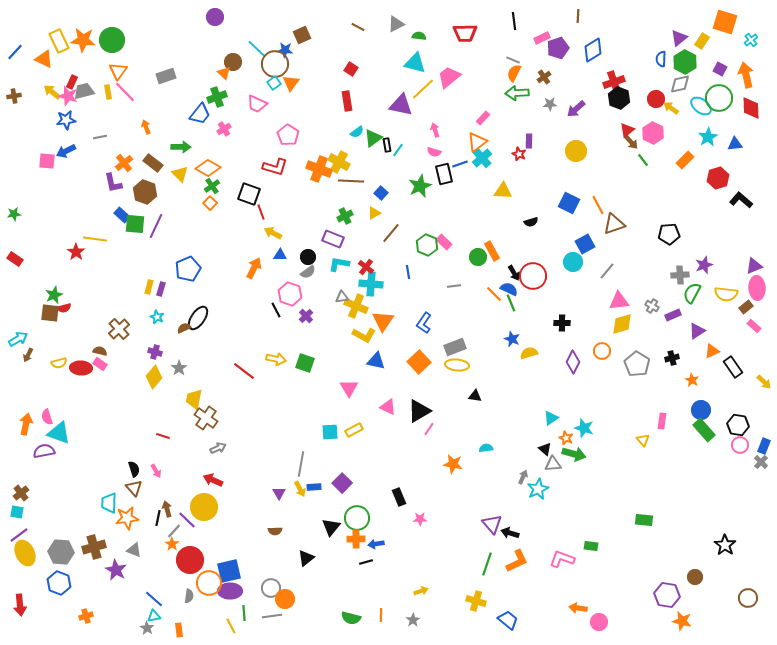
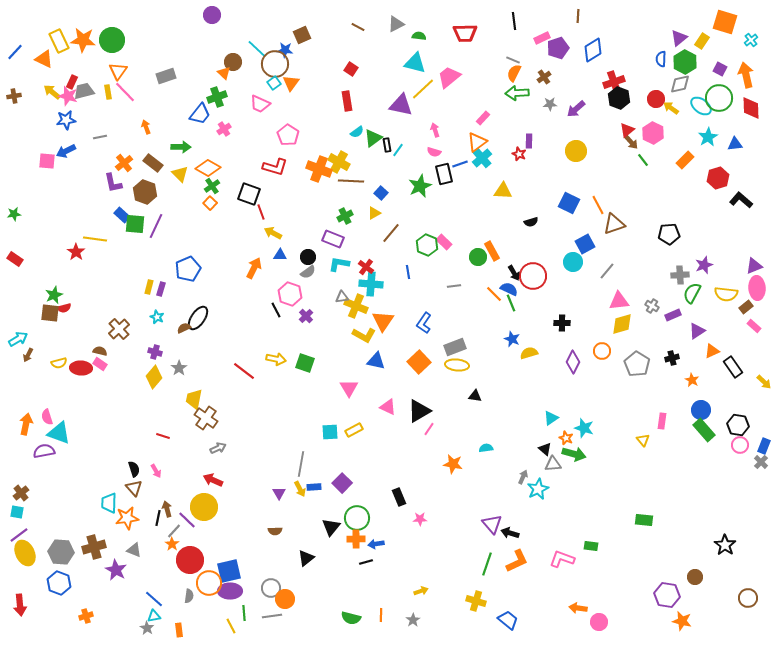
purple circle at (215, 17): moved 3 px left, 2 px up
pink trapezoid at (257, 104): moved 3 px right
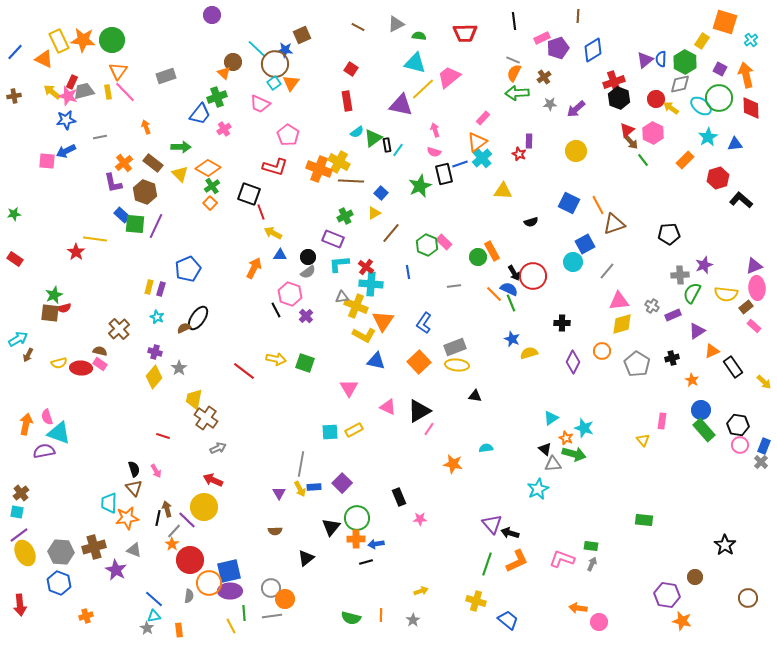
purple triangle at (679, 38): moved 34 px left, 22 px down
cyan L-shape at (339, 264): rotated 15 degrees counterclockwise
gray arrow at (523, 477): moved 69 px right, 87 px down
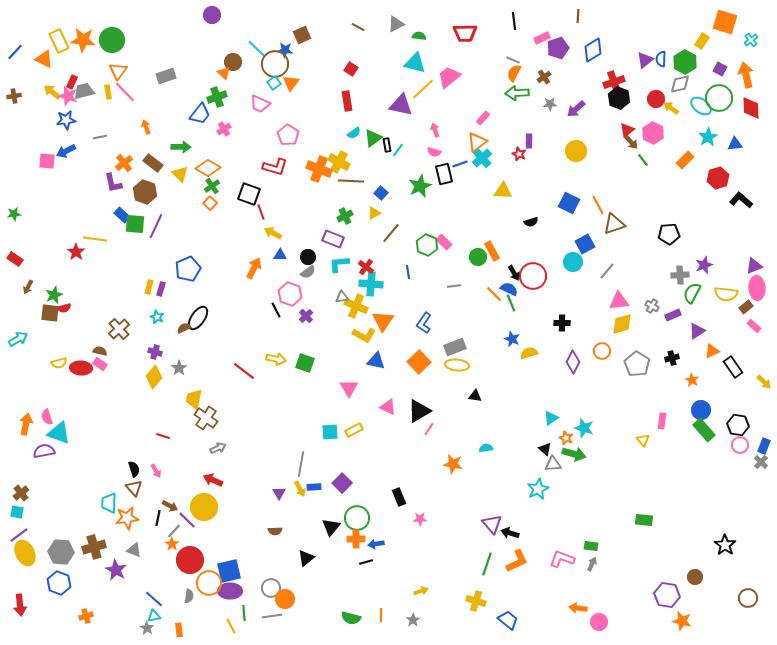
cyan semicircle at (357, 132): moved 3 px left, 1 px down
brown arrow at (28, 355): moved 68 px up
brown arrow at (167, 509): moved 3 px right, 3 px up; rotated 133 degrees clockwise
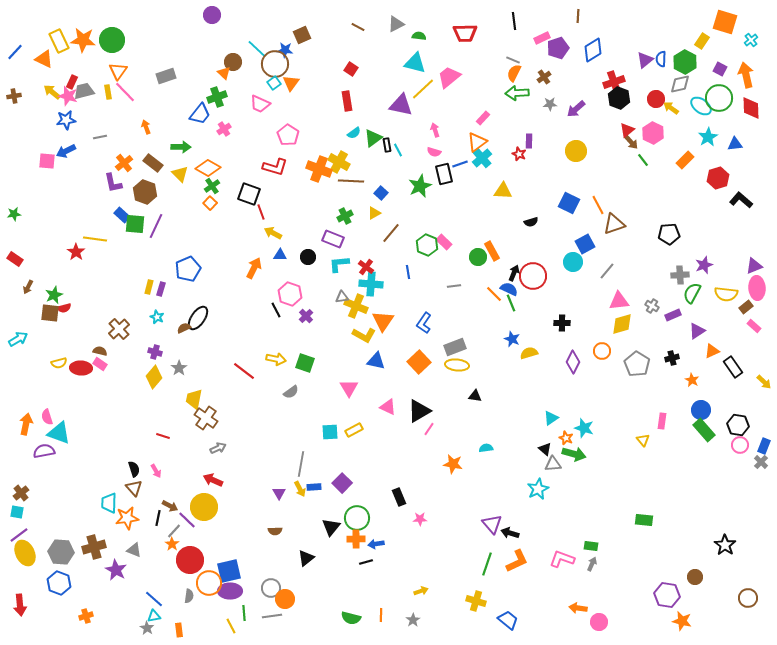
cyan line at (398, 150): rotated 64 degrees counterclockwise
gray semicircle at (308, 272): moved 17 px left, 120 px down
black arrow at (514, 273): rotated 126 degrees counterclockwise
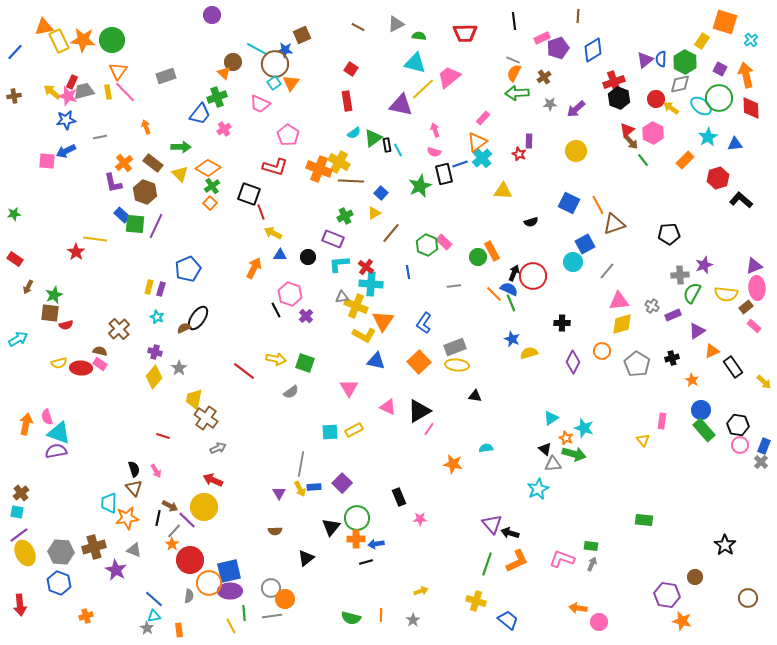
cyan line at (257, 49): rotated 15 degrees counterclockwise
orange triangle at (44, 59): moved 32 px up; rotated 36 degrees counterclockwise
red semicircle at (64, 308): moved 2 px right, 17 px down
purple semicircle at (44, 451): moved 12 px right
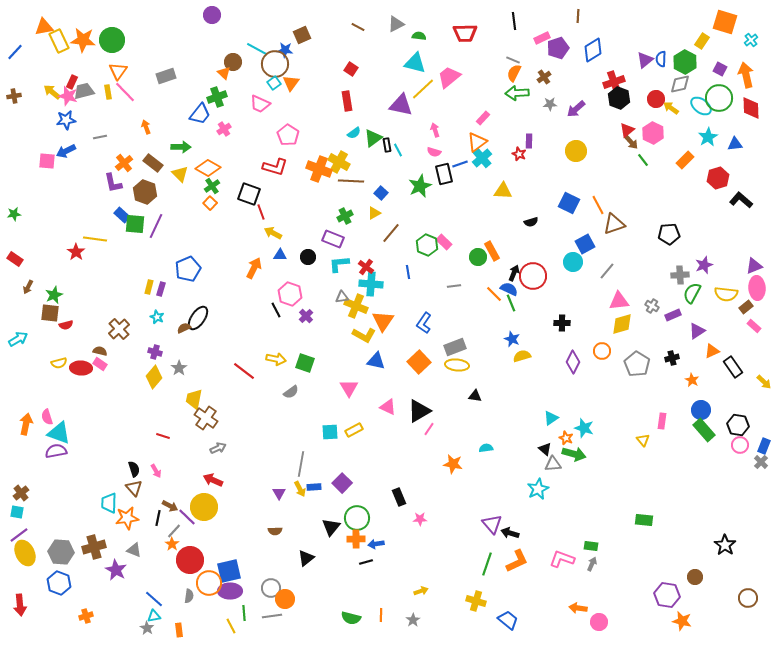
yellow semicircle at (529, 353): moved 7 px left, 3 px down
purple line at (187, 520): moved 3 px up
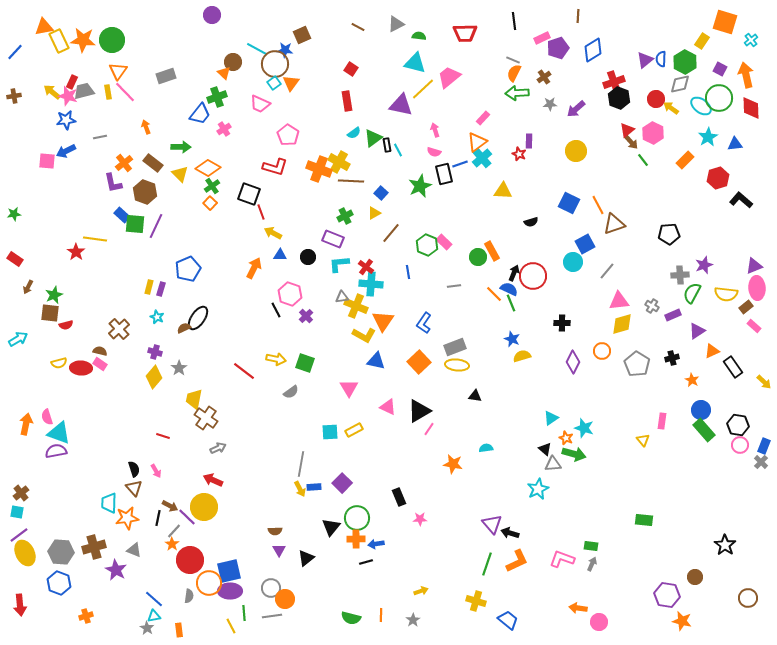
purple triangle at (279, 493): moved 57 px down
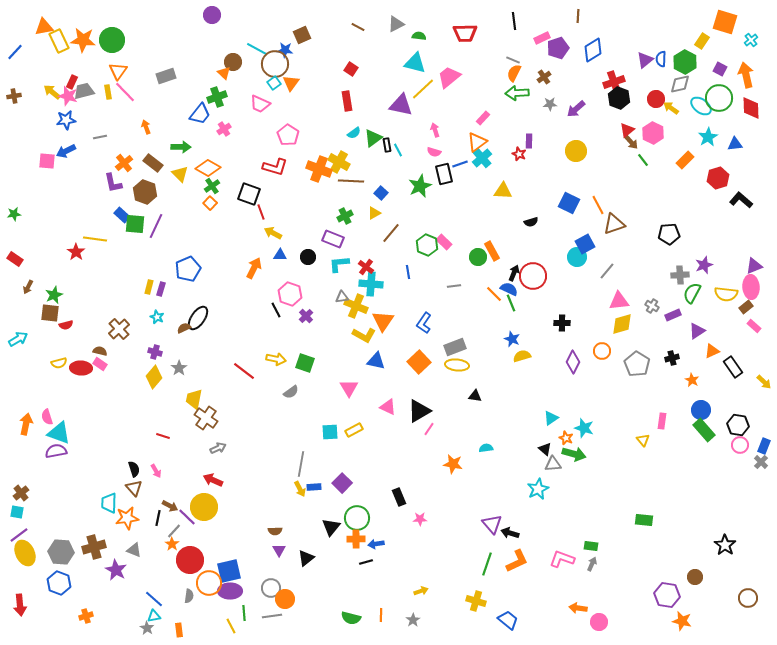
cyan circle at (573, 262): moved 4 px right, 5 px up
pink ellipse at (757, 288): moved 6 px left, 1 px up
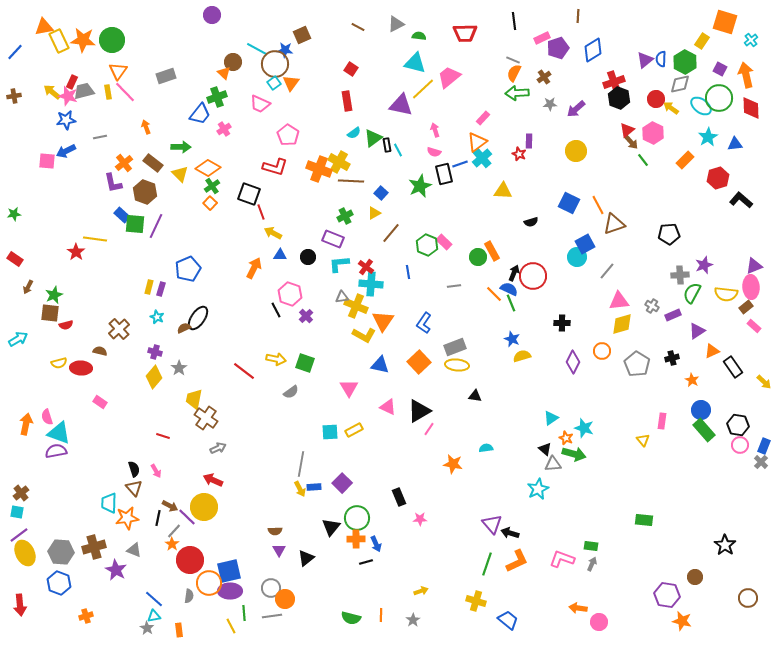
blue triangle at (376, 361): moved 4 px right, 4 px down
pink rectangle at (100, 364): moved 38 px down
blue arrow at (376, 544): rotated 105 degrees counterclockwise
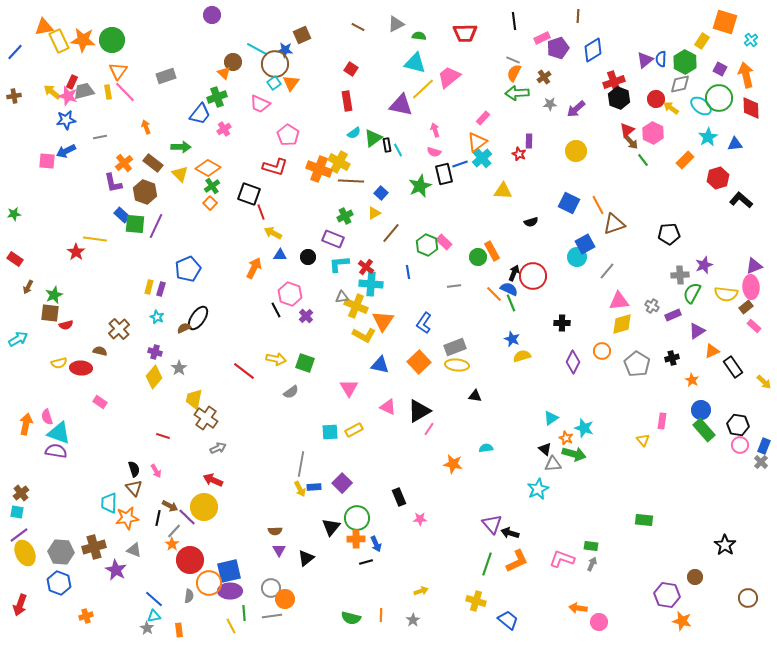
purple semicircle at (56, 451): rotated 20 degrees clockwise
red arrow at (20, 605): rotated 25 degrees clockwise
